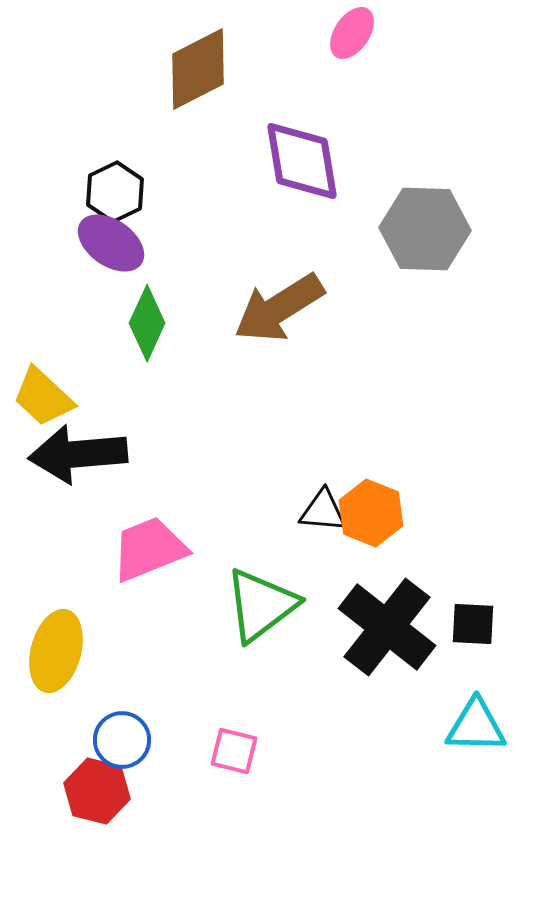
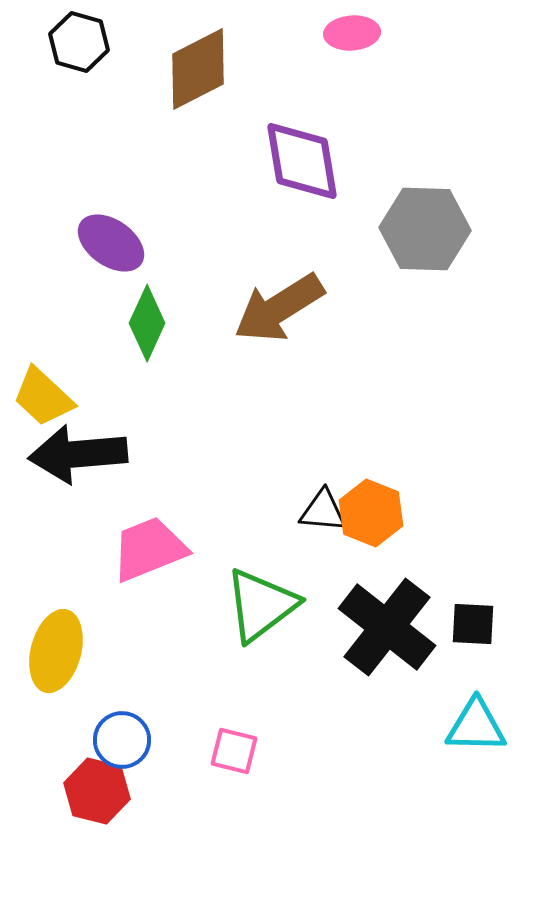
pink ellipse: rotated 52 degrees clockwise
black hexagon: moved 36 px left, 150 px up; rotated 18 degrees counterclockwise
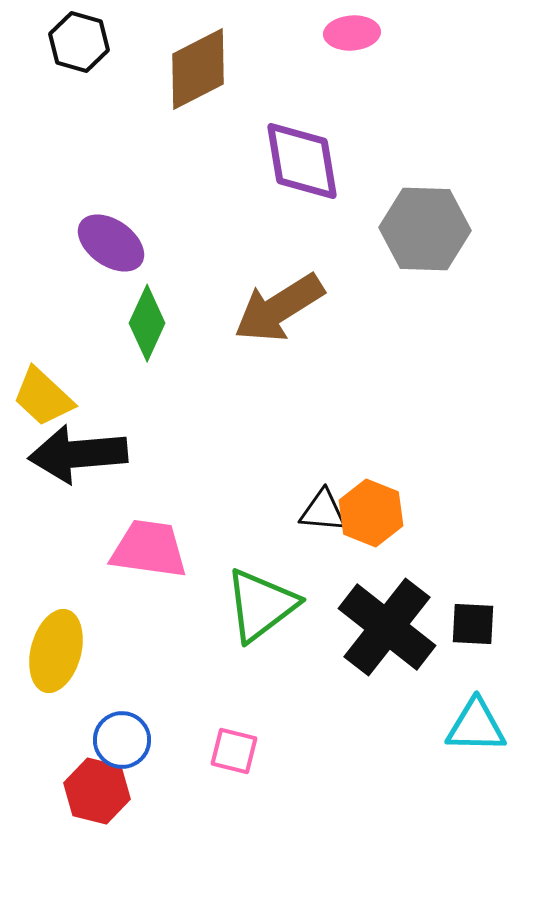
pink trapezoid: rotated 30 degrees clockwise
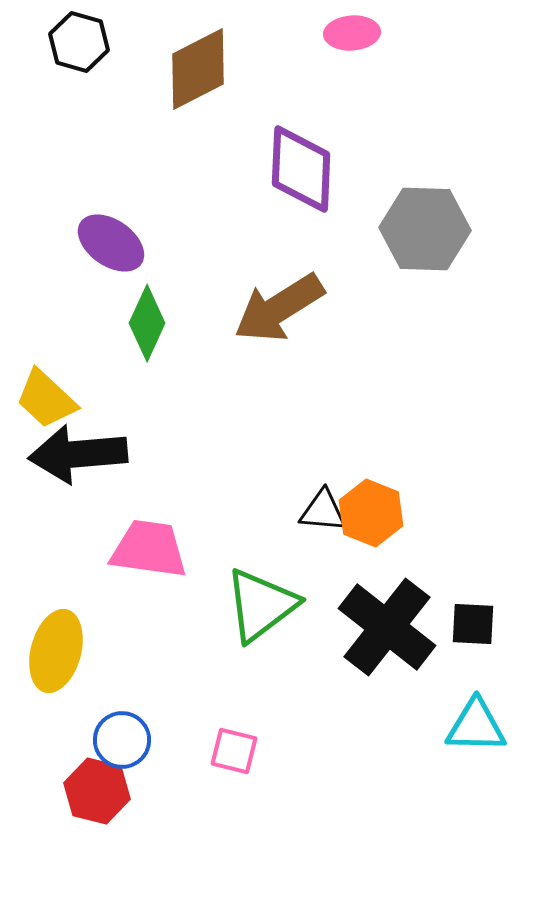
purple diamond: moved 1 px left, 8 px down; rotated 12 degrees clockwise
yellow trapezoid: moved 3 px right, 2 px down
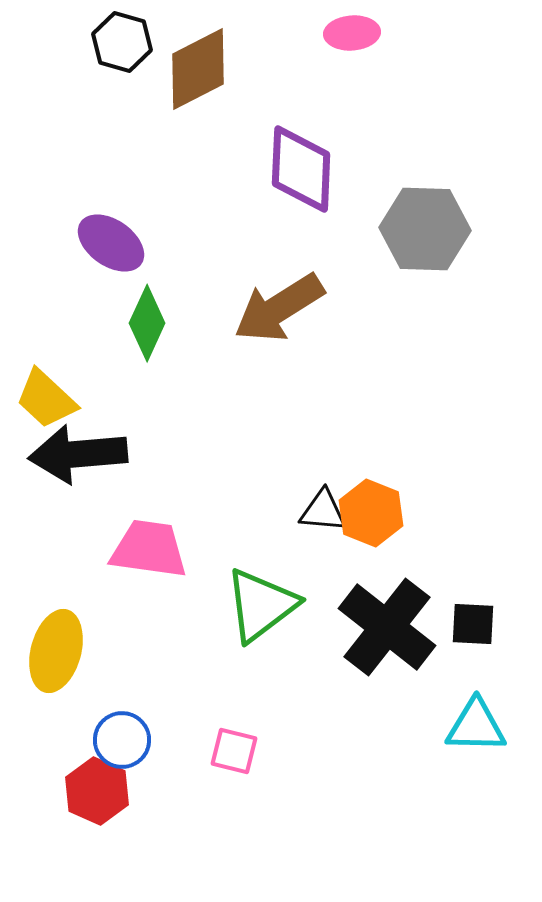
black hexagon: moved 43 px right
red hexagon: rotated 10 degrees clockwise
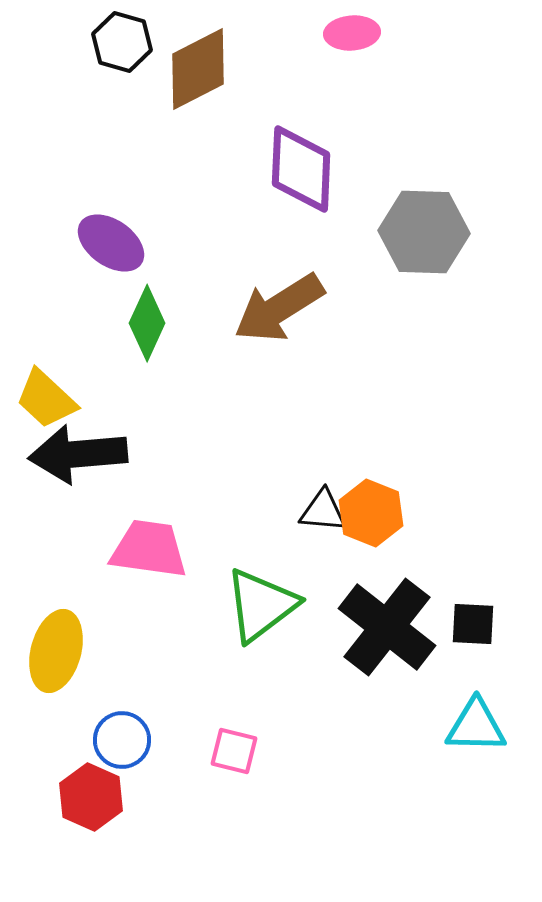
gray hexagon: moved 1 px left, 3 px down
red hexagon: moved 6 px left, 6 px down
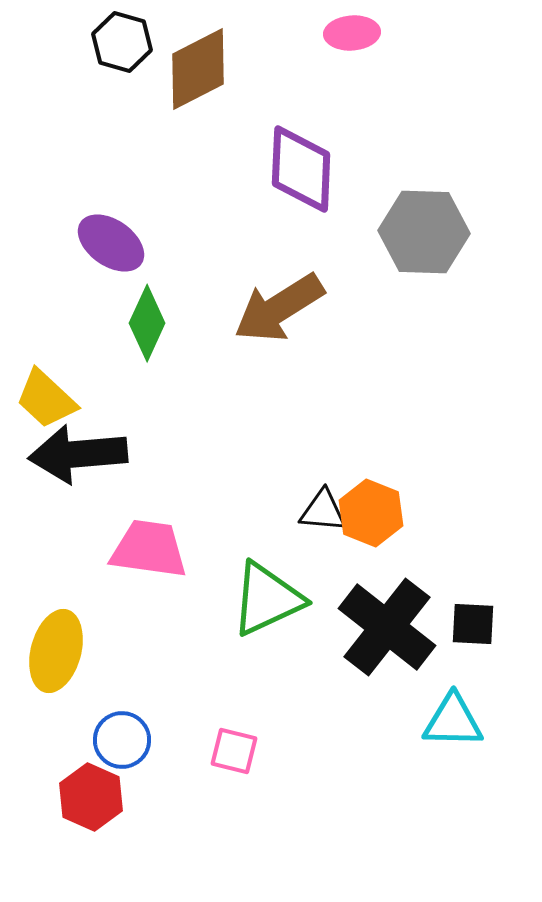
green triangle: moved 6 px right, 6 px up; rotated 12 degrees clockwise
cyan triangle: moved 23 px left, 5 px up
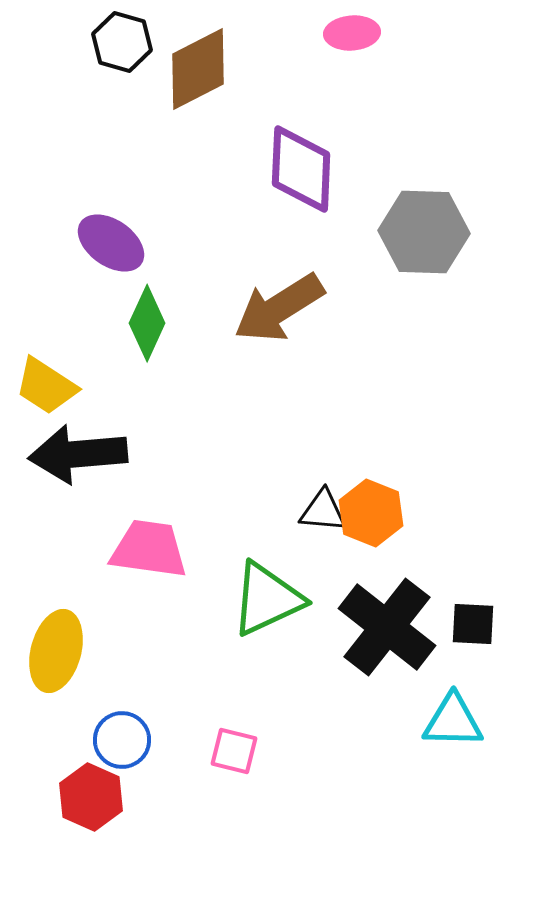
yellow trapezoid: moved 13 px up; rotated 10 degrees counterclockwise
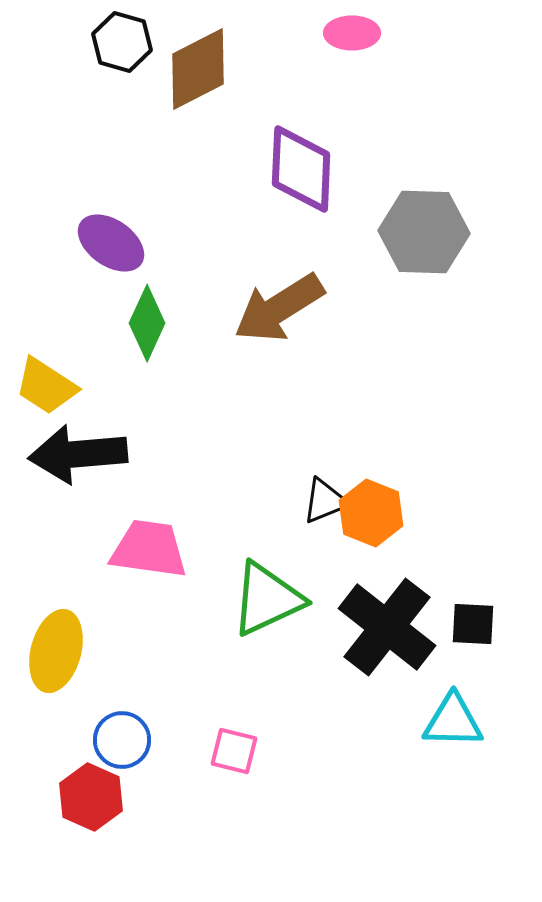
pink ellipse: rotated 4 degrees clockwise
black triangle: moved 2 px right, 10 px up; rotated 27 degrees counterclockwise
